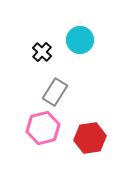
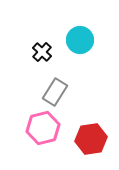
red hexagon: moved 1 px right, 1 px down
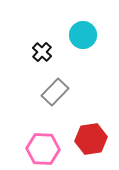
cyan circle: moved 3 px right, 5 px up
gray rectangle: rotated 12 degrees clockwise
pink hexagon: moved 21 px down; rotated 16 degrees clockwise
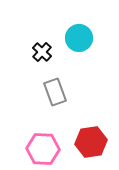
cyan circle: moved 4 px left, 3 px down
gray rectangle: rotated 64 degrees counterclockwise
red hexagon: moved 3 px down
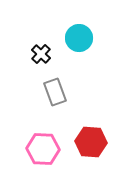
black cross: moved 1 px left, 2 px down
red hexagon: rotated 12 degrees clockwise
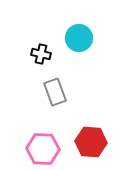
black cross: rotated 30 degrees counterclockwise
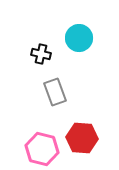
red hexagon: moved 9 px left, 4 px up
pink hexagon: moved 1 px left; rotated 12 degrees clockwise
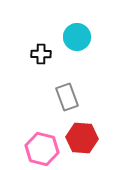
cyan circle: moved 2 px left, 1 px up
black cross: rotated 12 degrees counterclockwise
gray rectangle: moved 12 px right, 5 px down
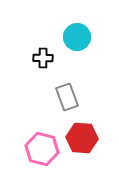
black cross: moved 2 px right, 4 px down
